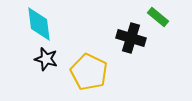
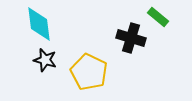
black star: moved 1 px left, 1 px down
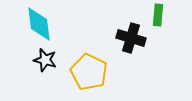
green rectangle: moved 2 px up; rotated 55 degrees clockwise
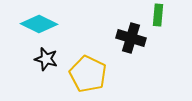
cyan diamond: rotated 57 degrees counterclockwise
black star: moved 1 px right, 1 px up
yellow pentagon: moved 1 px left, 2 px down
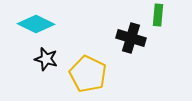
cyan diamond: moved 3 px left
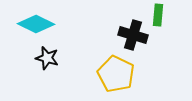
black cross: moved 2 px right, 3 px up
black star: moved 1 px right, 1 px up
yellow pentagon: moved 28 px right
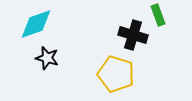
green rectangle: rotated 25 degrees counterclockwise
cyan diamond: rotated 45 degrees counterclockwise
yellow pentagon: rotated 9 degrees counterclockwise
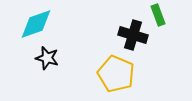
yellow pentagon: rotated 6 degrees clockwise
